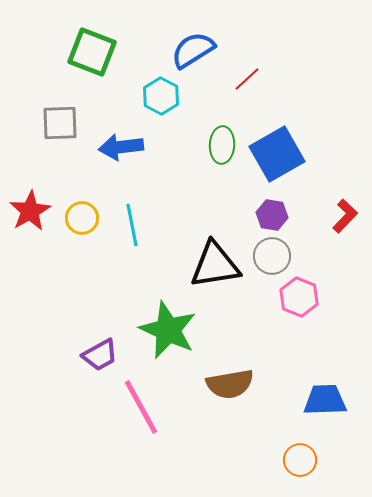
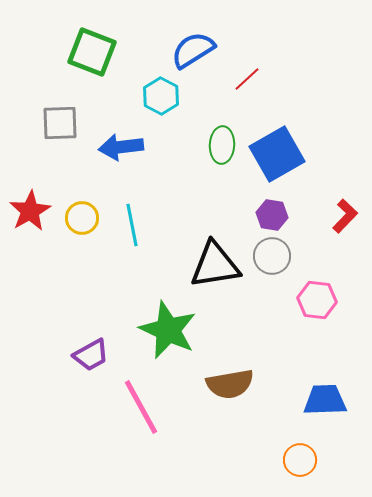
pink hexagon: moved 18 px right, 3 px down; rotated 15 degrees counterclockwise
purple trapezoid: moved 9 px left
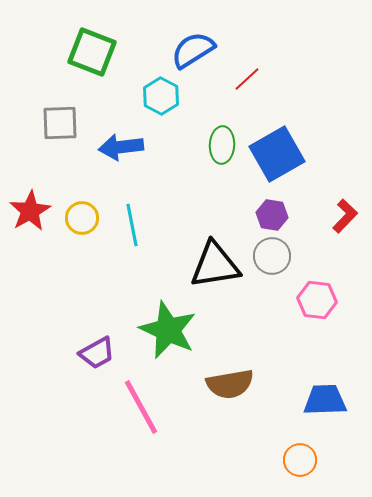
purple trapezoid: moved 6 px right, 2 px up
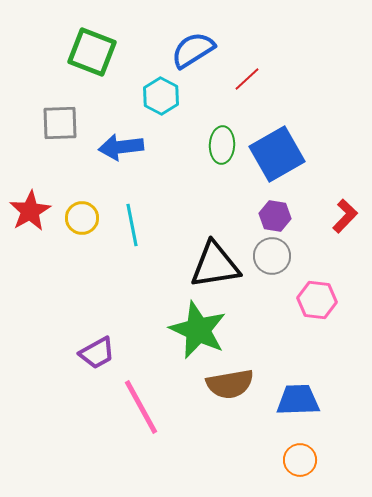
purple hexagon: moved 3 px right, 1 px down
green star: moved 30 px right
blue trapezoid: moved 27 px left
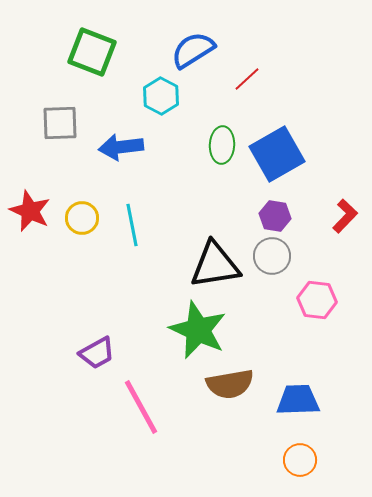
red star: rotated 18 degrees counterclockwise
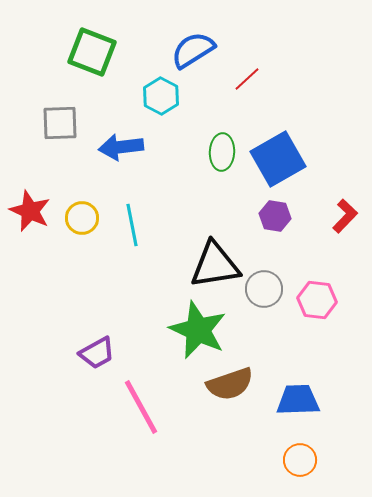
green ellipse: moved 7 px down
blue square: moved 1 px right, 5 px down
gray circle: moved 8 px left, 33 px down
brown semicircle: rotated 9 degrees counterclockwise
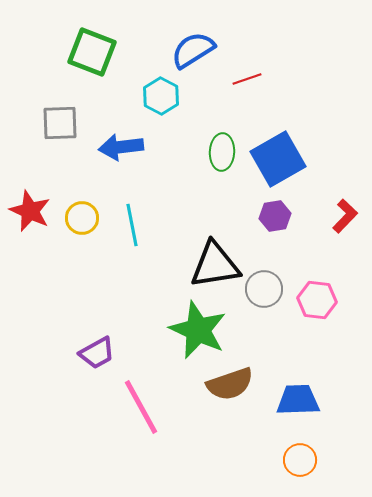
red line: rotated 24 degrees clockwise
purple hexagon: rotated 20 degrees counterclockwise
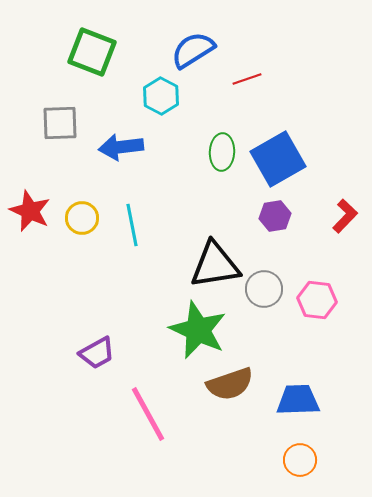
pink line: moved 7 px right, 7 px down
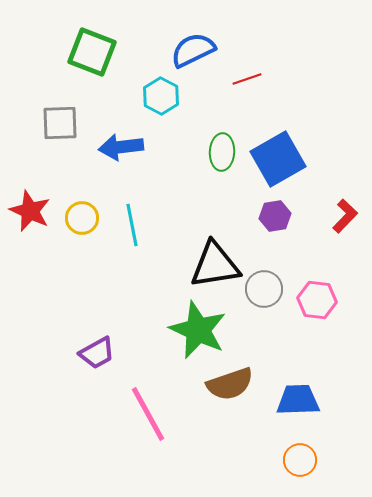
blue semicircle: rotated 6 degrees clockwise
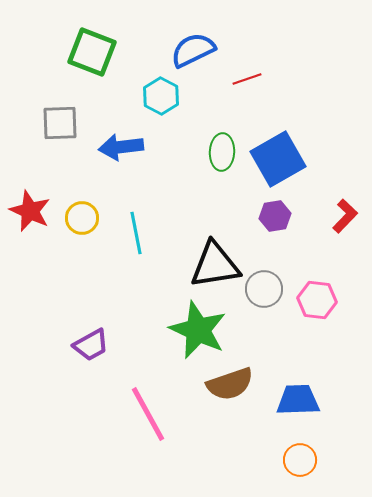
cyan line: moved 4 px right, 8 px down
purple trapezoid: moved 6 px left, 8 px up
